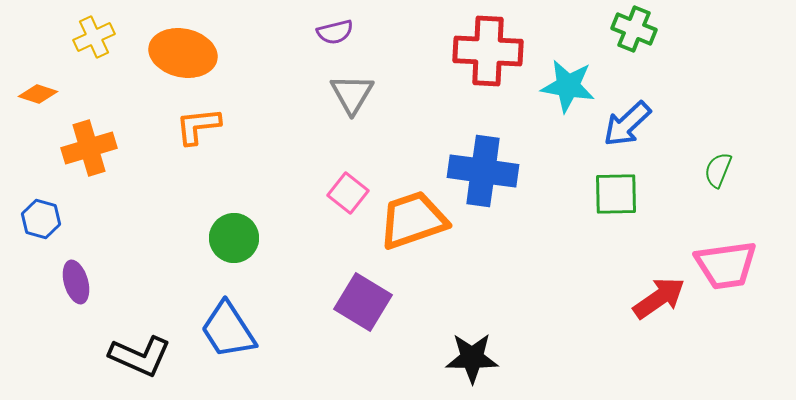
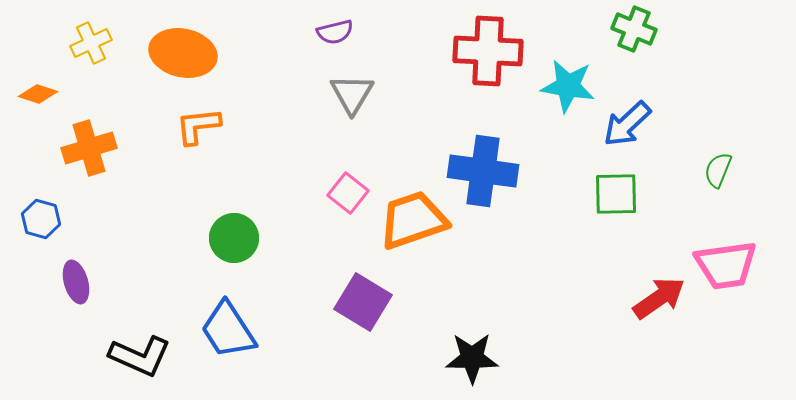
yellow cross: moved 3 px left, 6 px down
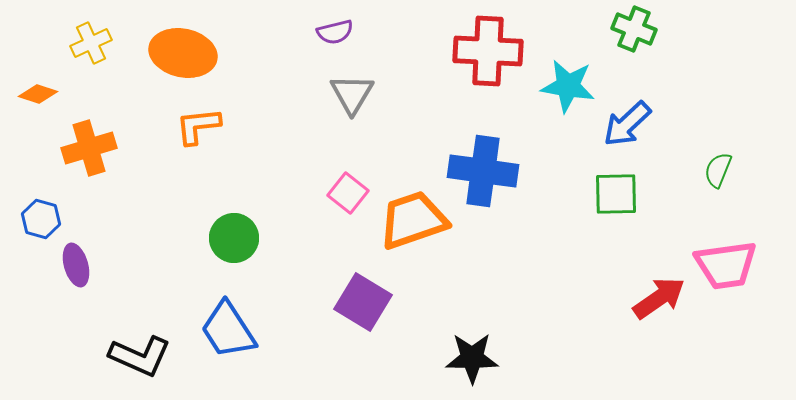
purple ellipse: moved 17 px up
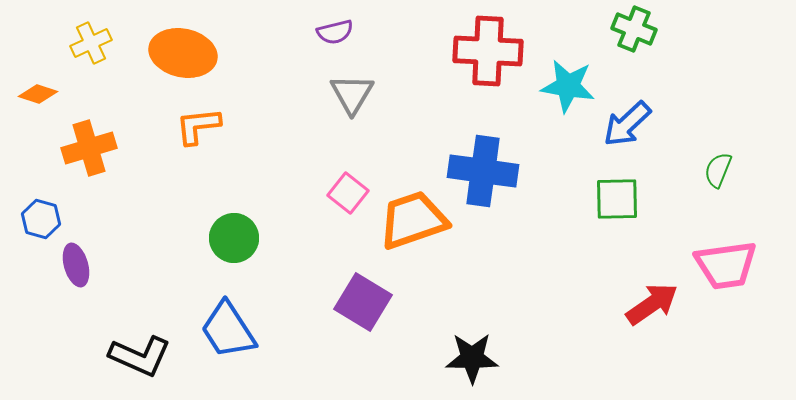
green square: moved 1 px right, 5 px down
red arrow: moved 7 px left, 6 px down
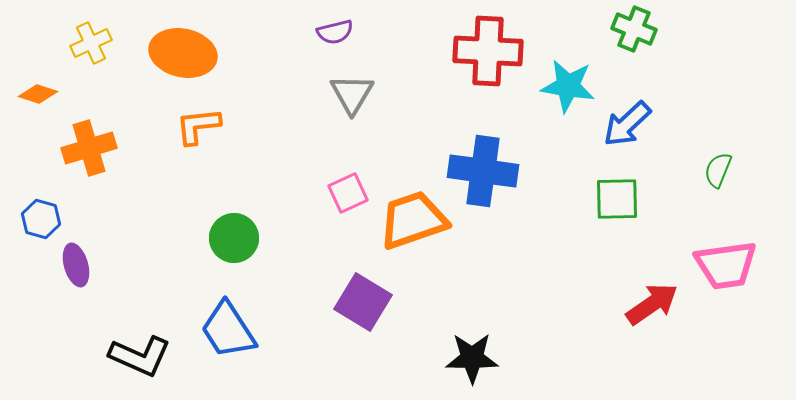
pink square: rotated 27 degrees clockwise
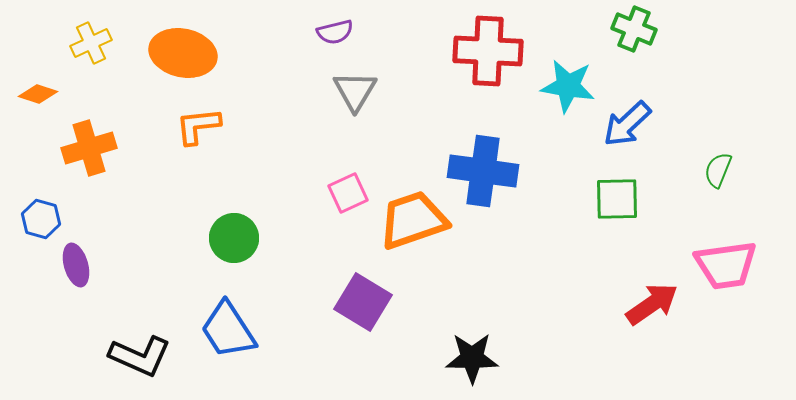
gray triangle: moved 3 px right, 3 px up
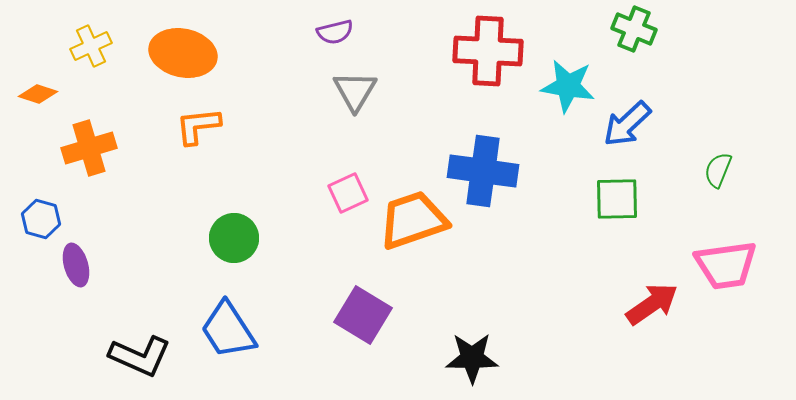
yellow cross: moved 3 px down
purple square: moved 13 px down
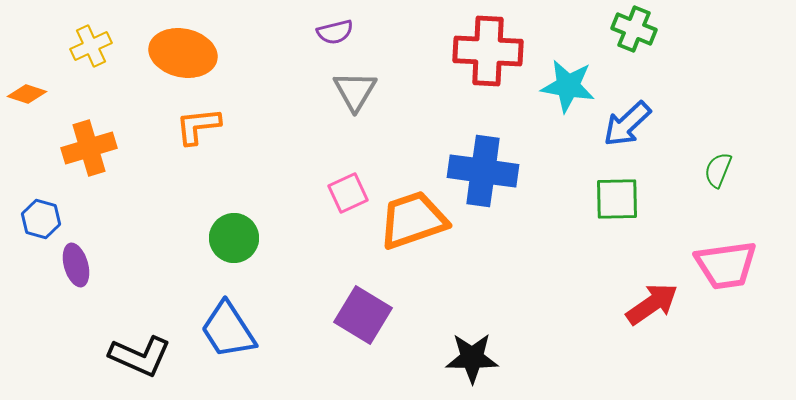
orange diamond: moved 11 px left
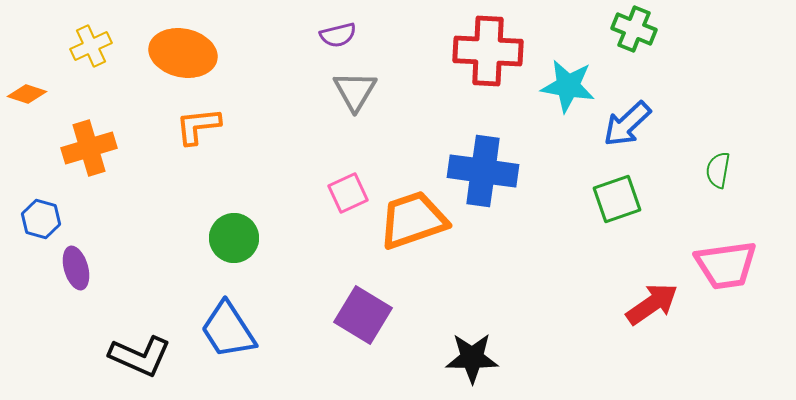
purple semicircle: moved 3 px right, 3 px down
green semicircle: rotated 12 degrees counterclockwise
green square: rotated 18 degrees counterclockwise
purple ellipse: moved 3 px down
